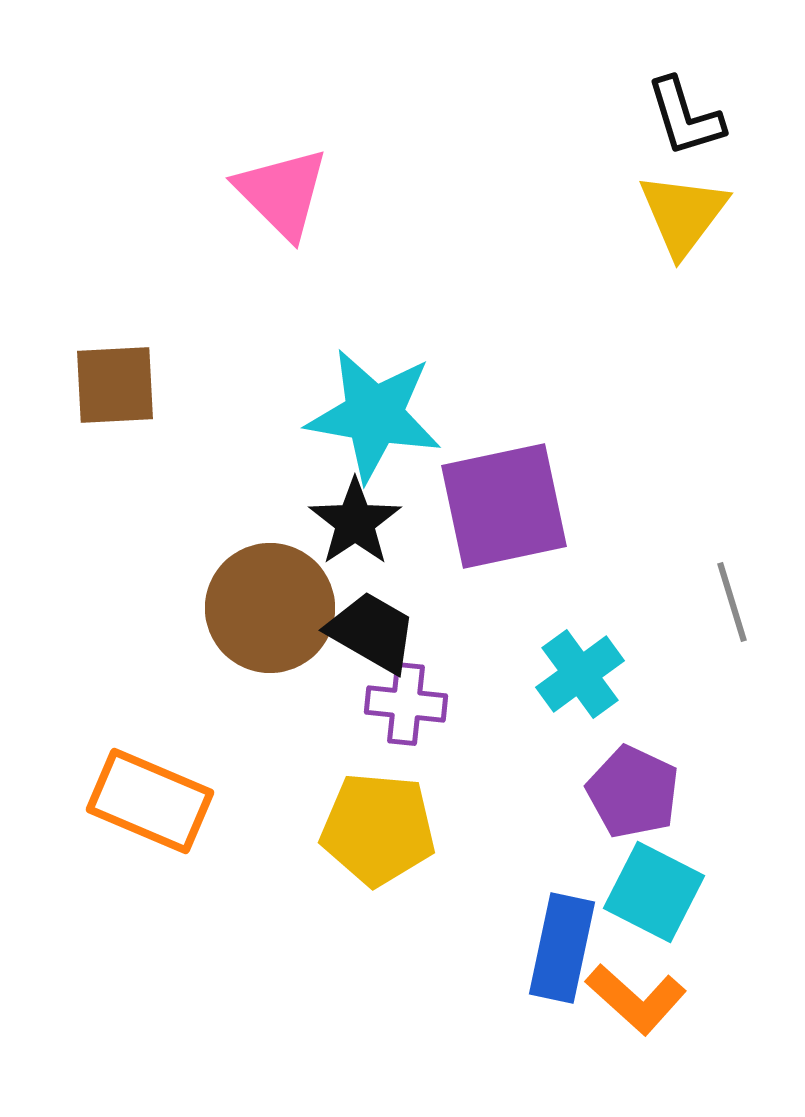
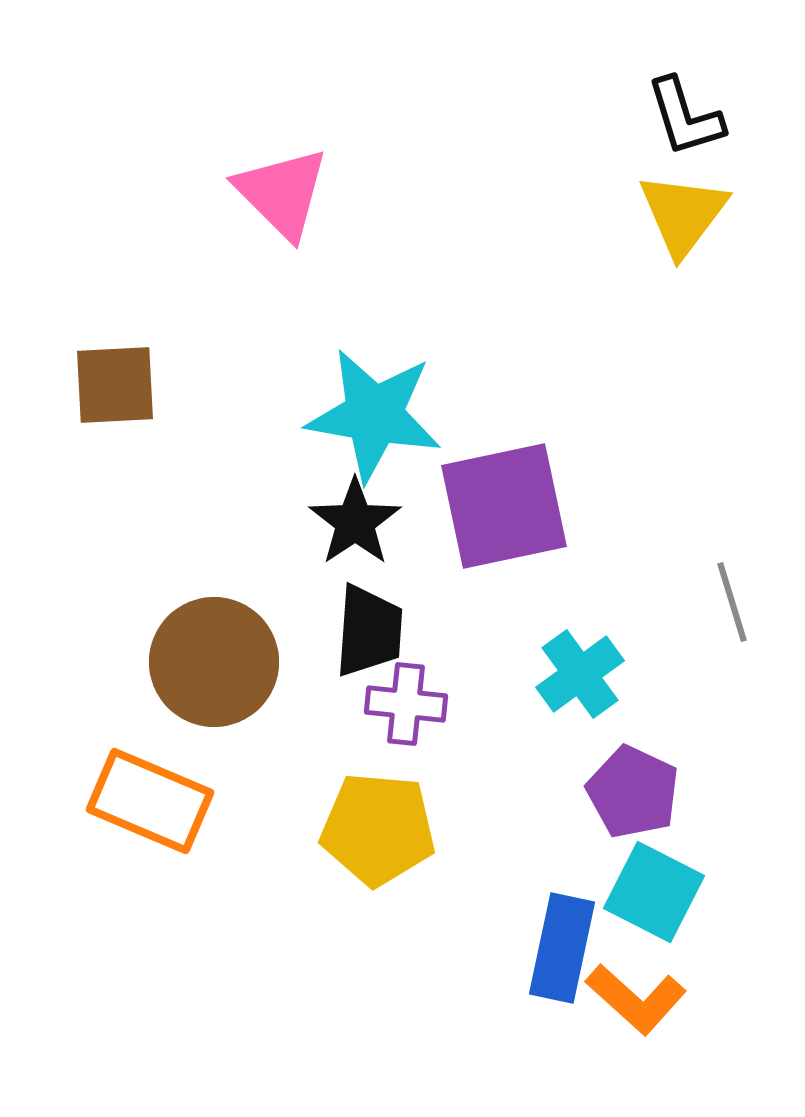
brown circle: moved 56 px left, 54 px down
black trapezoid: moved 3 px left, 1 px up; rotated 64 degrees clockwise
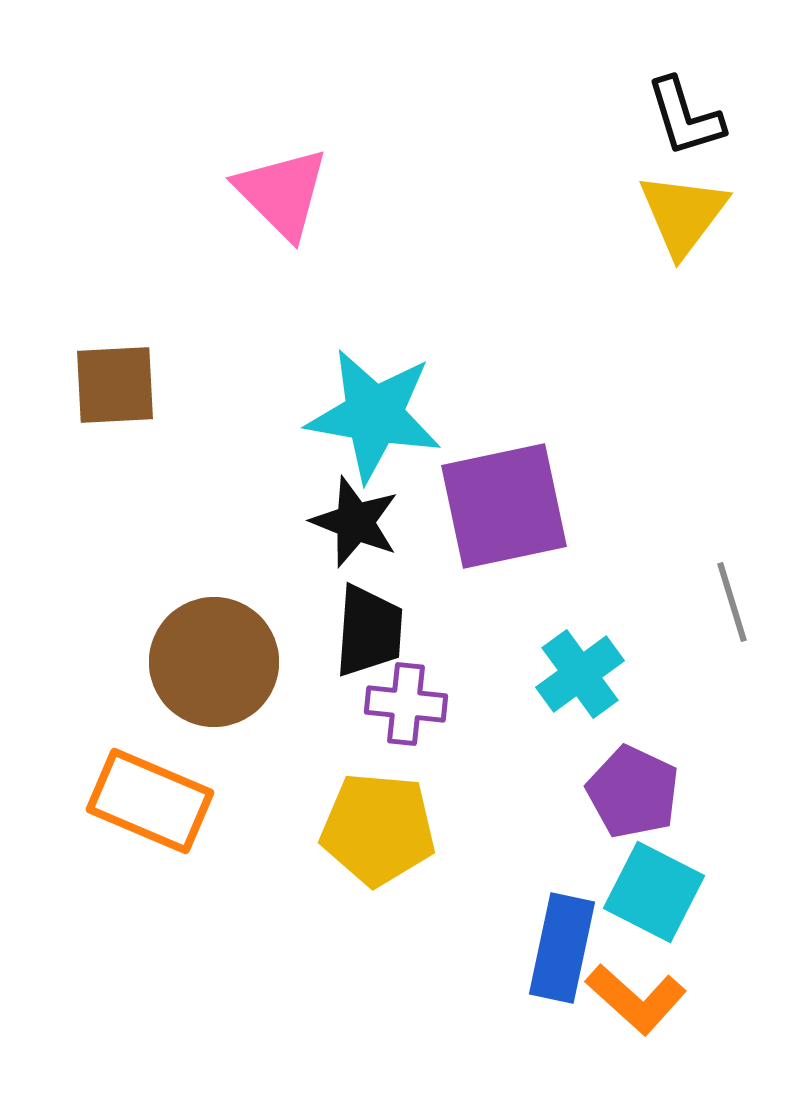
black star: rotated 16 degrees counterclockwise
